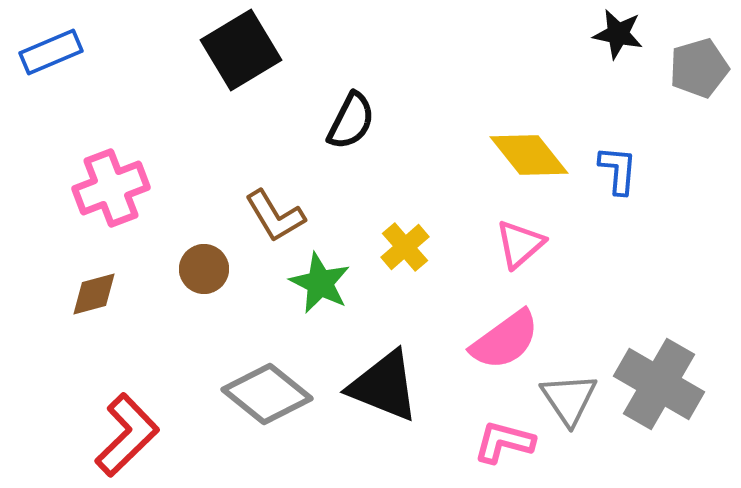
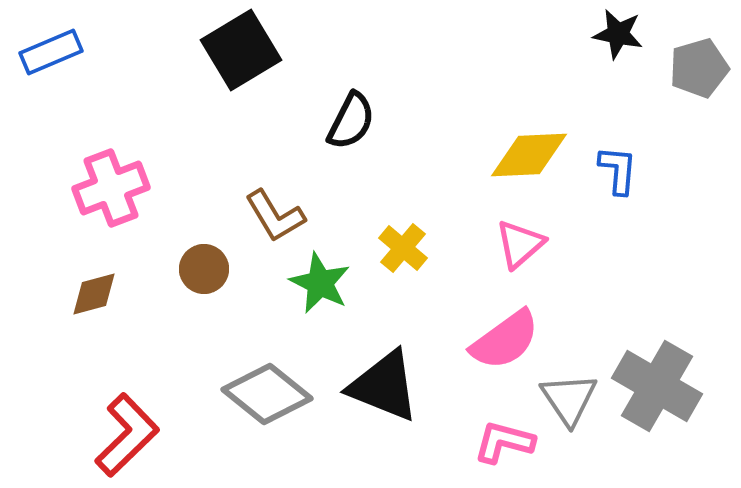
yellow diamond: rotated 54 degrees counterclockwise
yellow cross: moved 2 px left, 1 px down; rotated 9 degrees counterclockwise
gray cross: moved 2 px left, 2 px down
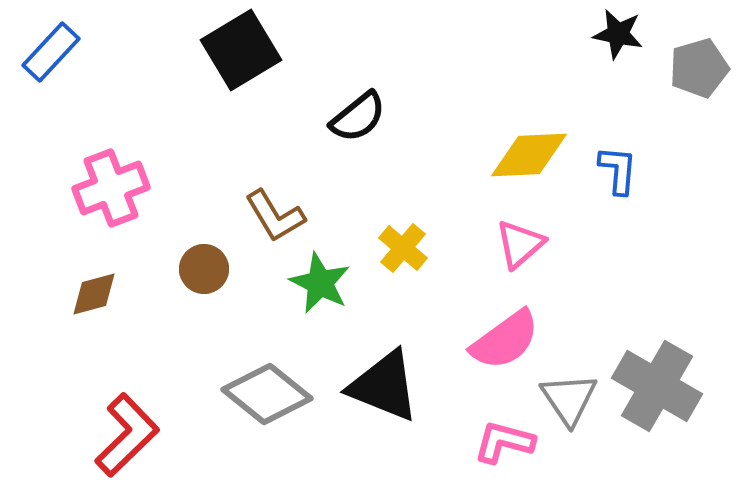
blue rectangle: rotated 24 degrees counterclockwise
black semicircle: moved 7 px right, 4 px up; rotated 24 degrees clockwise
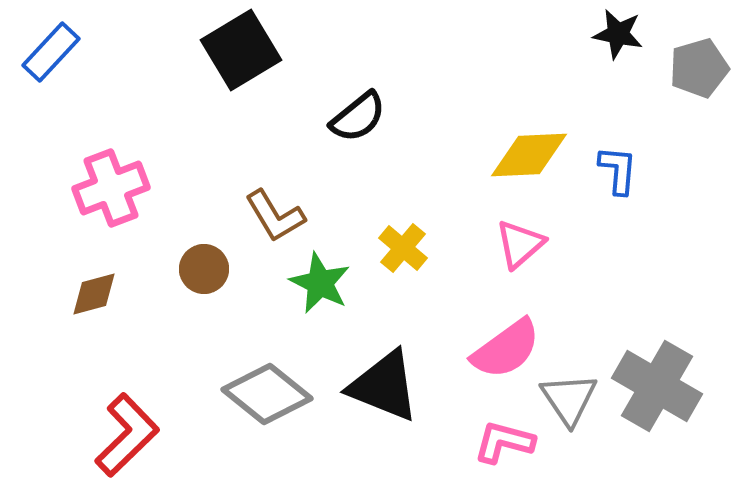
pink semicircle: moved 1 px right, 9 px down
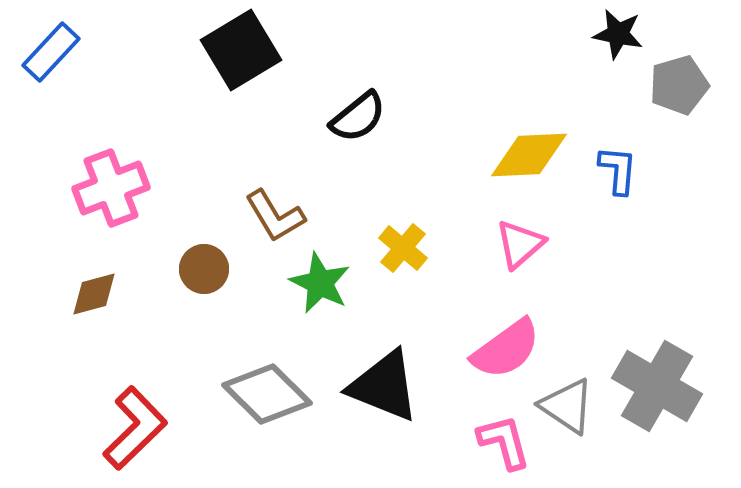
gray pentagon: moved 20 px left, 17 px down
gray diamond: rotated 6 degrees clockwise
gray triangle: moved 2 px left, 7 px down; rotated 22 degrees counterclockwise
red L-shape: moved 8 px right, 7 px up
pink L-shape: rotated 60 degrees clockwise
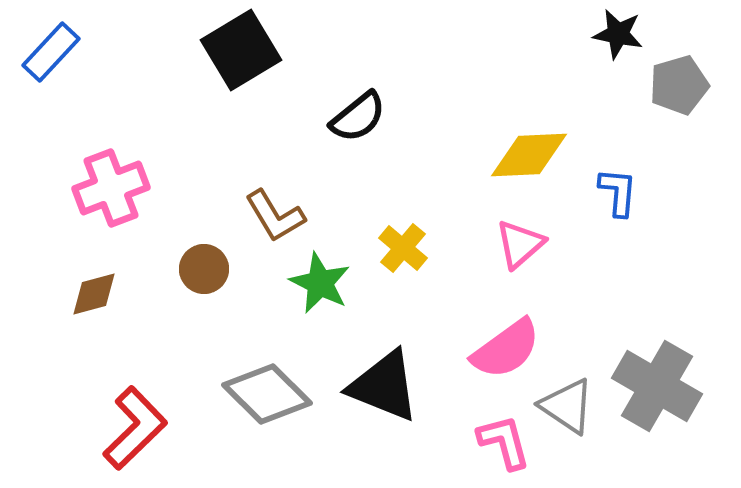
blue L-shape: moved 22 px down
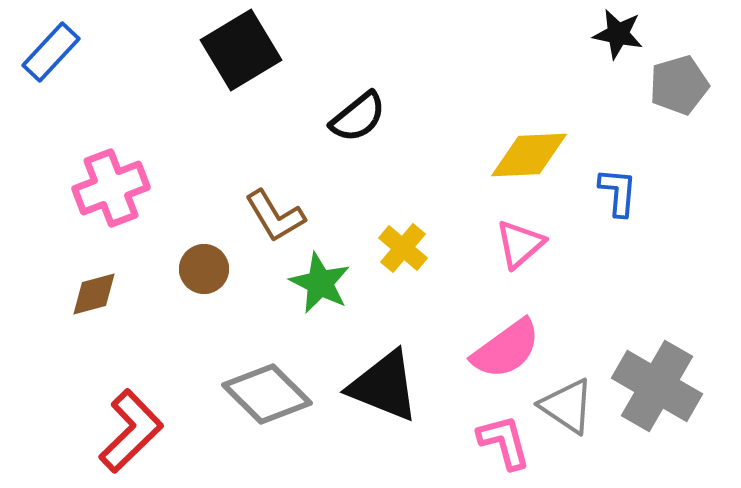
red L-shape: moved 4 px left, 3 px down
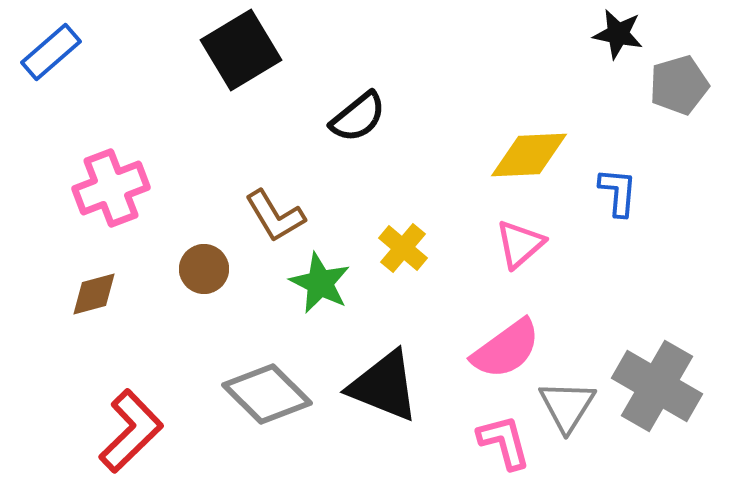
blue rectangle: rotated 6 degrees clockwise
gray triangle: rotated 28 degrees clockwise
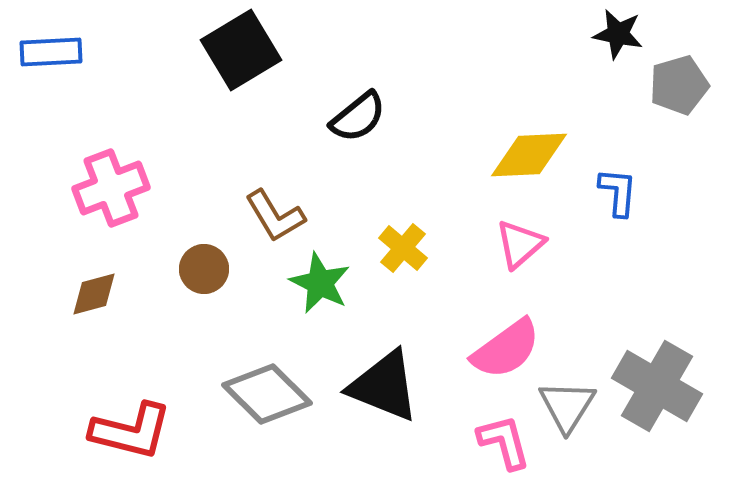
blue rectangle: rotated 38 degrees clockwise
red L-shape: rotated 58 degrees clockwise
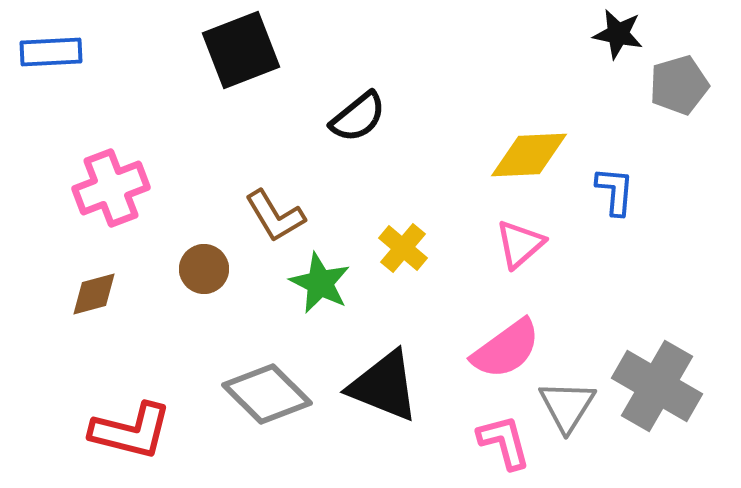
black square: rotated 10 degrees clockwise
blue L-shape: moved 3 px left, 1 px up
